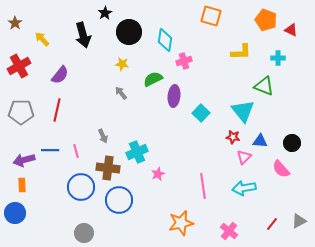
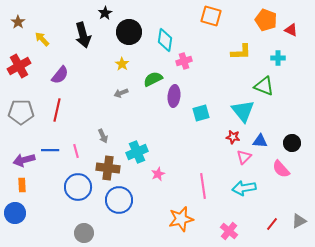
brown star at (15, 23): moved 3 px right, 1 px up
yellow star at (122, 64): rotated 24 degrees clockwise
gray arrow at (121, 93): rotated 72 degrees counterclockwise
cyan square at (201, 113): rotated 30 degrees clockwise
blue circle at (81, 187): moved 3 px left
orange star at (181, 223): moved 4 px up
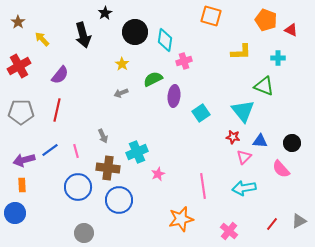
black circle at (129, 32): moved 6 px right
cyan square at (201, 113): rotated 18 degrees counterclockwise
blue line at (50, 150): rotated 36 degrees counterclockwise
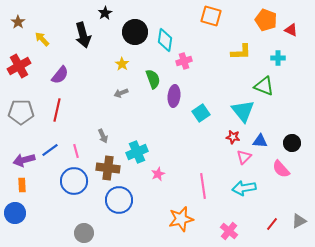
green semicircle at (153, 79): rotated 96 degrees clockwise
blue circle at (78, 187): moved 4 px left, 6 px up
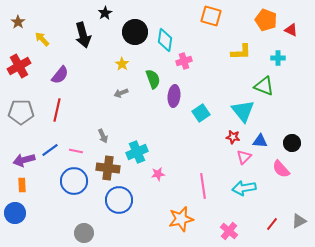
pink line at (76, 151): rotated 64 degrees counterclockwise
pink star at (158, 174): rotated 16 degrees clockwise
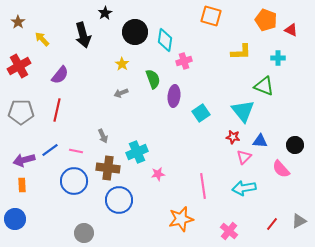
black circle at (292, 143): moved 3 px right, 2 px down
blue circle at (15, 213): moved 6 px down
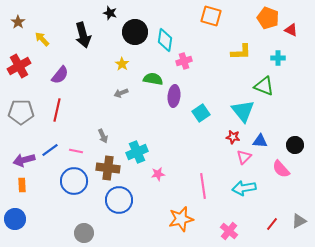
black star at (105, 13): moved 5 px right; rotated 24 degrees counterclockwise
orange pentagon at (266, 20): moved 2 px right, 2 px up
green semicircle at (153, 79): rotated 60 degrees counterclockwise
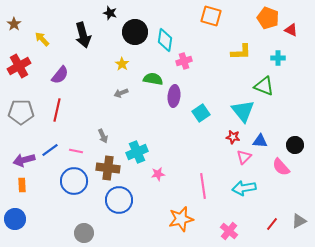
brown star at (18, 22): moved 4 px left, 2 px down
pink semicircle at (281, 169): moved 2 px up
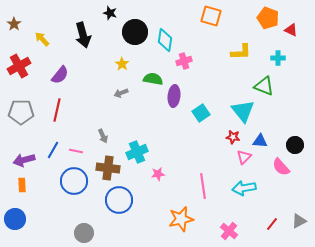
blue line at (50, 150): moved 3 px right; rotated 24 degrees counterclockwise
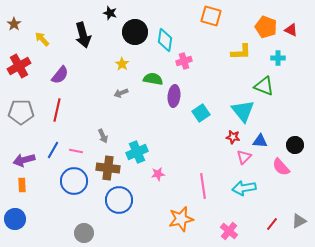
orange pentagon at (268, 18): moved 2 px left, 9 px down
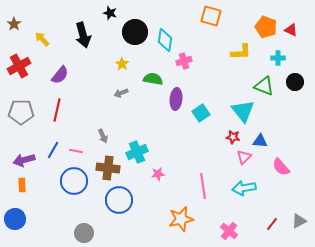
purple ellipse at (174, 96): moved 2 px right, 3 px down
black circle at (295, 145): moved 63 px up
